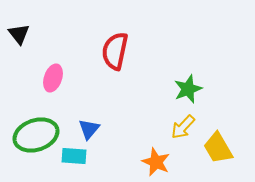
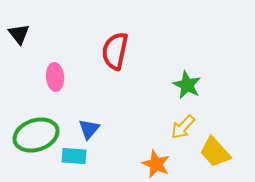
pink ellipse: moved 2 px right, 1 px up; rotated 24 degrees counterclockwise
green star: moved 1 px left, 4 px up; rotated 24 degrees counterclockwise
yellow trapezoid: moved 3 px left, 4 px down; rotated 12 degrees counterclockwise
orange star: moved 2 px down
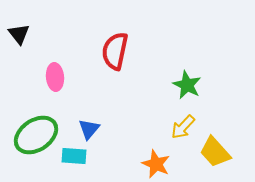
green ellipse: rotated 15 degrees counterclockwise
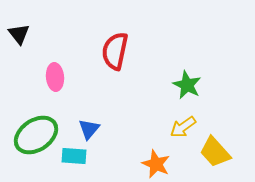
yellow arrow: rotated 12 degrees clockwise
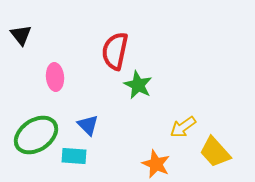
black triangle: moved 2 px right, 1 px down
green star: moved 49 px left
blue triangle: moved 1 px left, 4 px up; rotated 25 degrees counterclockwise
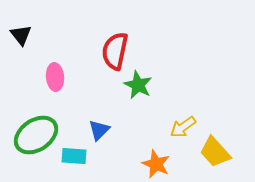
blue triangle: moved 11 px right, 5 px down; rotated 30 degrees clockwise
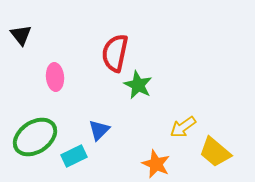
red semicircle: moved 2 px down
green ellipse: moved 1 px left, 2 px down
yellow trapezoid: rotated 8 degrees counterclockwise
cyan rectangle: rotated 30 degrees counterclockwise
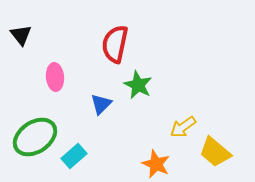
red semicircle: moved 9 px up
blue triangle: moved 2 px right, 26 px up
cyan rectangle: rotated 15 degrees counterclockwise
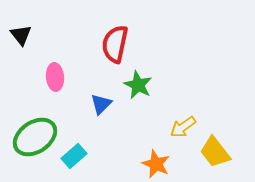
yellow trapezoid: rotated 12 degrees clockwise
